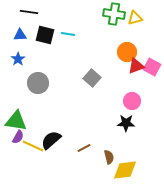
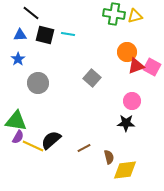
black line: moved 2 px right, 1 px down; rotated 30 degrees clockwise
yellow triangle: moved 2 px up
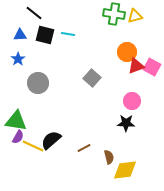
black line: moved 3 px right
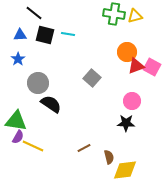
black semicircle: moved 36 px up; rotated 75 degrees clockwise
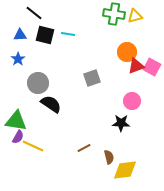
gray square: rotated 30 degrees clockwise
black star: moved 5 px left
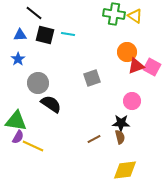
yellow triangle: rotated 49 degrees clockwise
brown line: moved 10 px right, 9 px up
brown semicircle: moved 11 px right, 20 px up
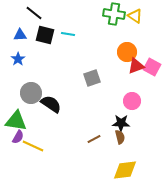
gray circle: moved 7 px left, 10 px down
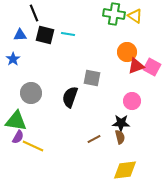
black line: rotated 30 degrees clockwise
blue star: moved 5 px left
gray square: rotated 30 degrees clockwise
black semicircle: moved 19 px right, 7 px up; rotated 105 degrees counterclockwise
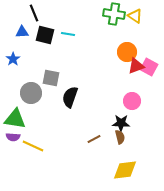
blue triangle: moved 2 px right, 3 px up
pink square: moved 3 px left
gray square: moved 41 px left
green triangle: moved 1 px left, 2 px up
purple semicircle: moved 5 px left; rotated 64 degrees clockwise
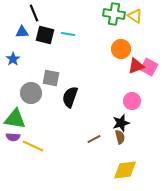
orange circle: moved 6 px left, 3 px up
black star: rotated 18 degrees counterclockwise
